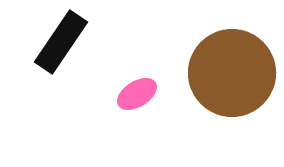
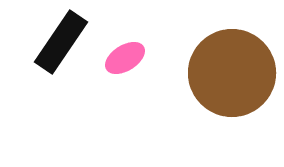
pink ellipse: moved 12 px left, 36 px up
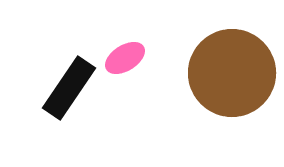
black rectangle: moved 8 px right, 46 px down
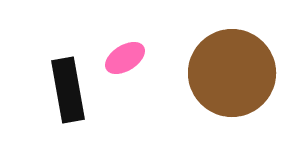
black rectangle: moved 1 px left, 2 px down; rotated 44 degrees counterclockwise
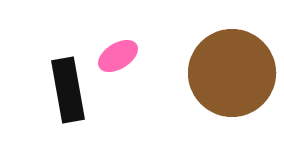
pink ellipse: moved 7 px left, 2 px up
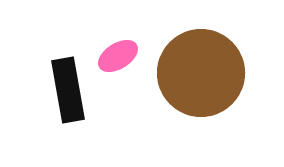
brown circle: moved 31 px left
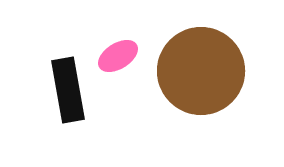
brown circle: moved 2 px up
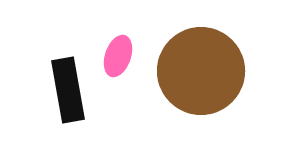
pink ellipse: rotated 39 degrees counterclockwise
